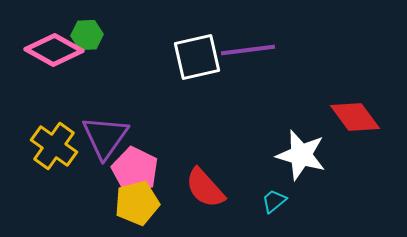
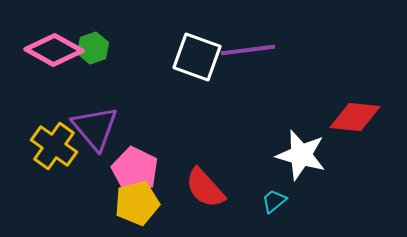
green hexagon: moved 6 px right, 13 px down; rotated 16 degrees counterclockwise
white square: rotated 33 degrees clockwise
red diamond: rotated 48 degrees counterclockwise
purple triangle: moved 10 px left, 9 px up; rotated 15 degrees counterclockwise
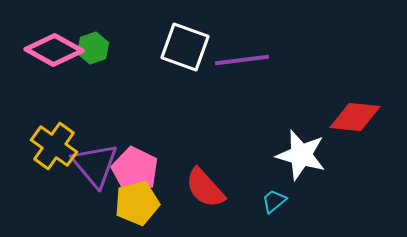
purple line: moved 6 px left, 10 px down
white square: moved 12 px left, 10 px up
purple triangle: moved 37 px down
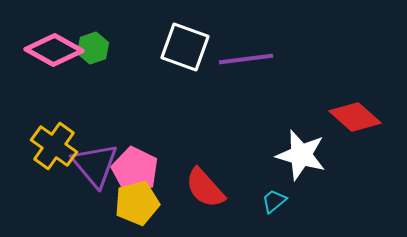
purple line: moved 4 px right, 1 px up
red diamond: rotated 36 degrees clockwise
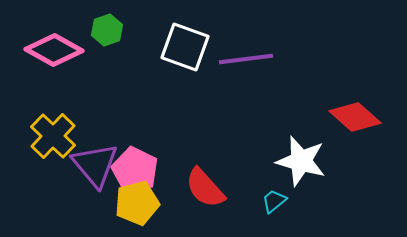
green hexagon: moved 14 px right, 18 px up
yellow cross: moved 1 px left, 10 px up; rotated 9 degrees clockwise
white star: moved 6 px down
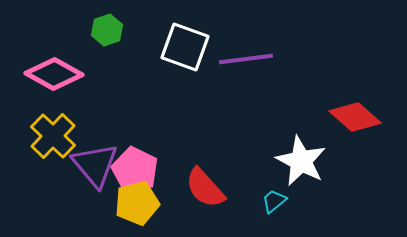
pink diamond: moved 24 px down
white star: rotated 12 degrees clockwise
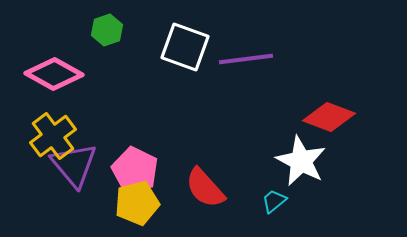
red diamond: moved 26 px left; rotated 21 degrees counterclockwise
yellow cross: rotated 9 degrees clockwise
purple triangle: moved 21 px left
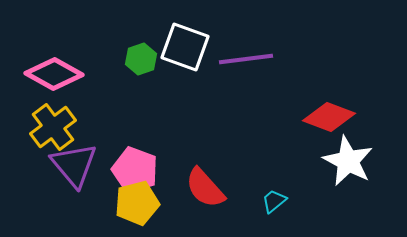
green hexagon: moved 34 px right, 29 px down
yellow cross: moved 9 px up
white star: moved 47 px right
pink pentagon: rotated 6 degrees counterclockwise
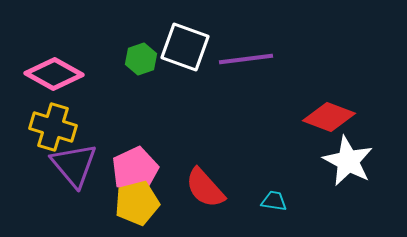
yellow cross: rotated 36 degrees counterclockwise
pink pentagon: rotated 27 degrees clockwise
cyan trapezoid: rotated 48 degrees clockwise
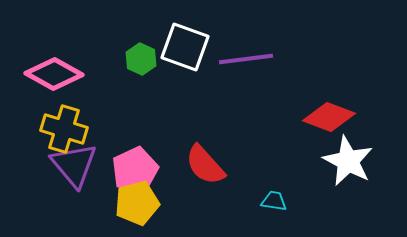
green hexagon: rotated 16 degrees counterclockwise
yellow cross: moved 11 px right, 2 px down
red semicircle: moved 23 px up
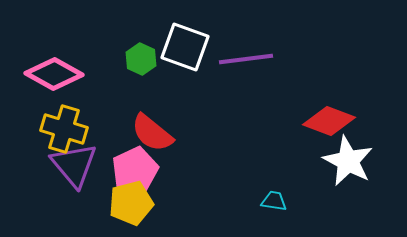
red diamond: moved 4 px down
red semicircle: moved 53 px left, 32 px up; rotated 9 degrees counterclockwise
yellow pentagon: moved 6 px left
